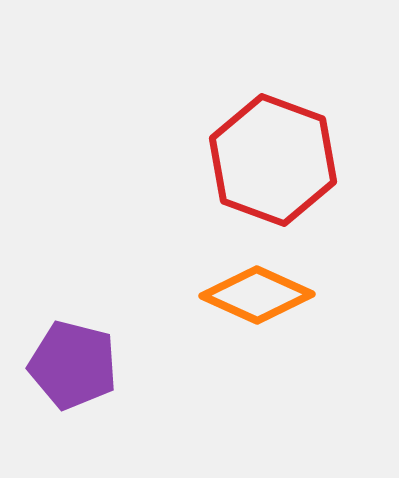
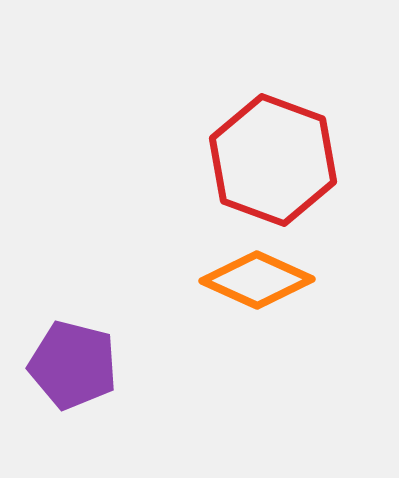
orange diamond: moved 15 px up
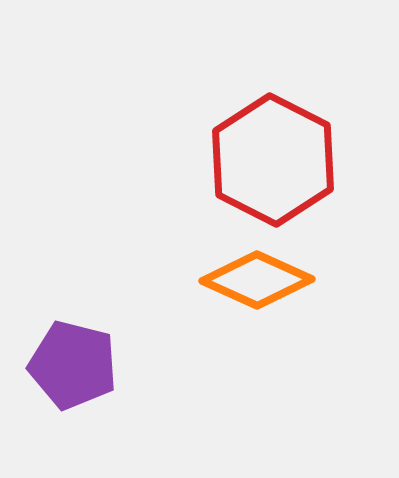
red hexagon: rotated 7 degrees clockwise
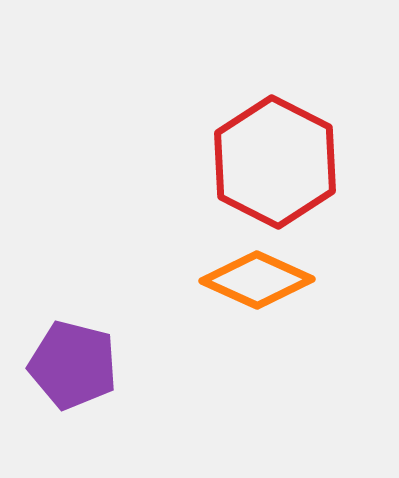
red hexagon: moved 2 px right, 2 px down
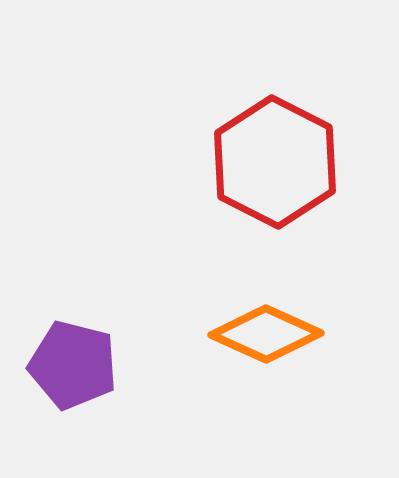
orange diamond: moved 9 px right, 54 px down
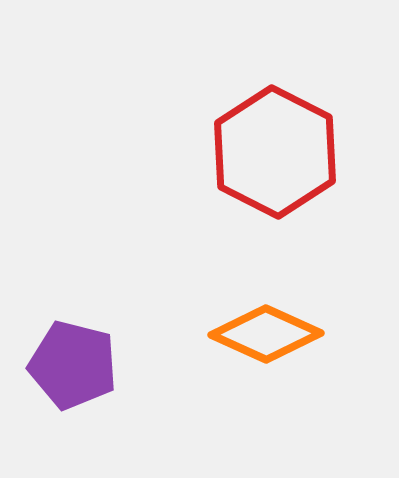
red hexagon: moved 10 px up
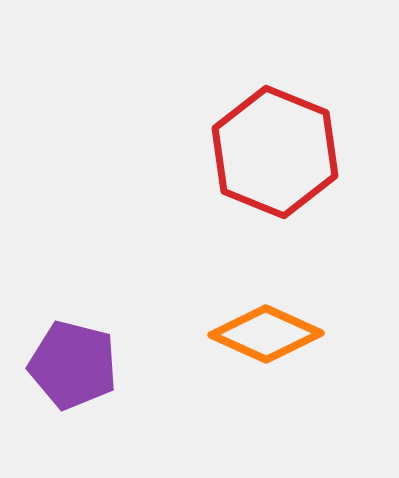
red hexagon: rotated 5 degrees counterclockwise
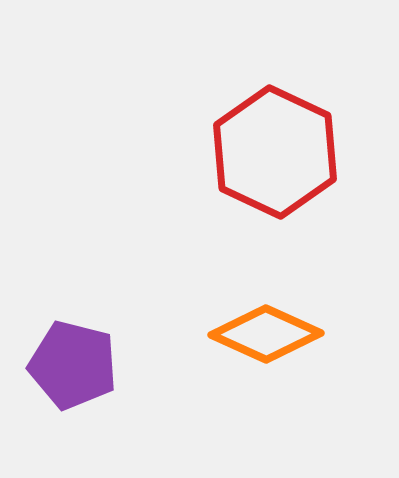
red hexagon: rotated 3 degrees clockwise
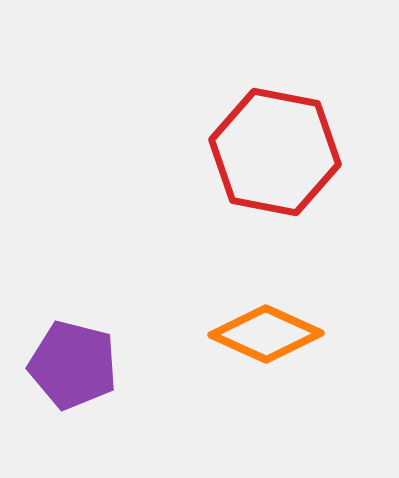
red hexagon: rotated 14 degrees counterclockwise
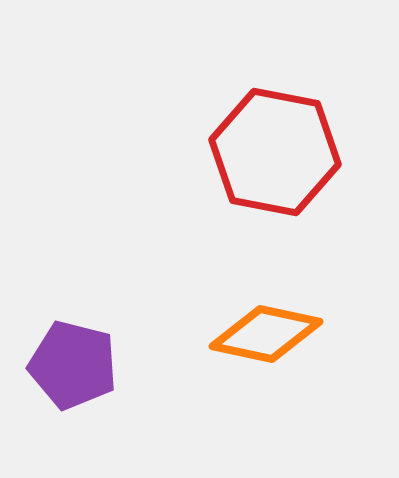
orange diamond: rotated 12 degrees counterclockwise
